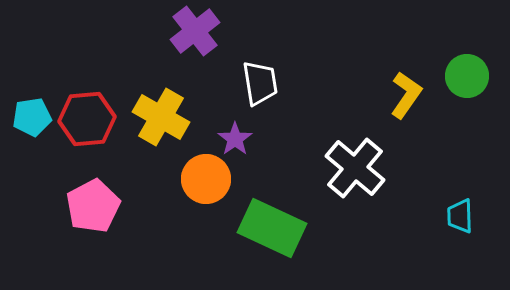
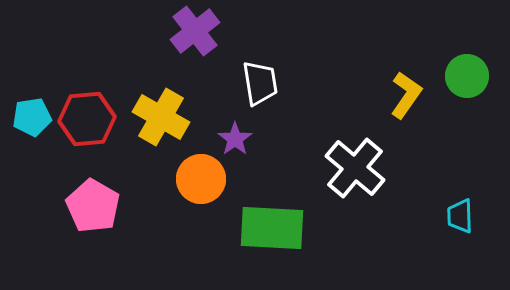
orange circle: moved 5 px left
pink pentagon: rotated 14 degrees counterclockwise
green rectangle: rotated 22 degrees counterclockwise
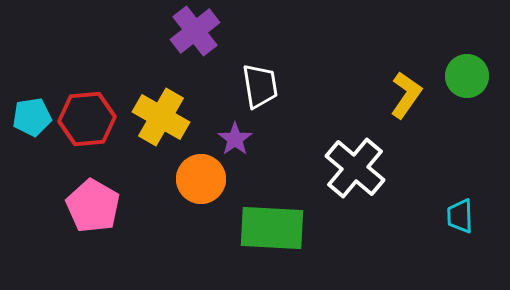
white trapezoid: moved 3 px down
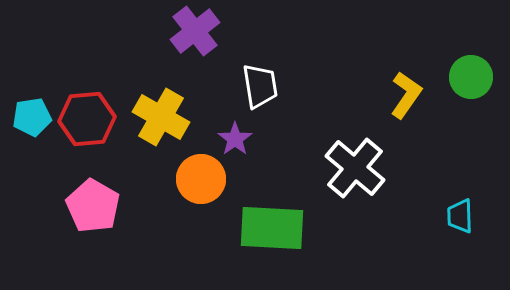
green circle: moved 4 px right, 1 px down
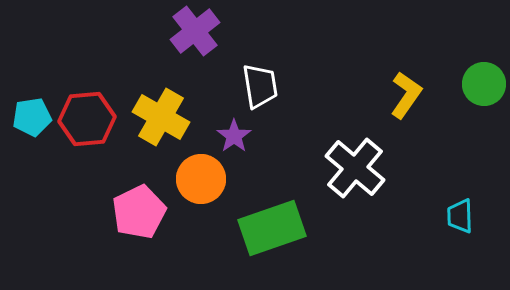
green circle: moved 13 px right, 7 px down
purple star: moved 1 px left, 3 px up
pink pentagon: moved 46 px right, 6 px down; rotated 16 degrees clockwise
green rectangle: rotated 22 degrees counterclockwise
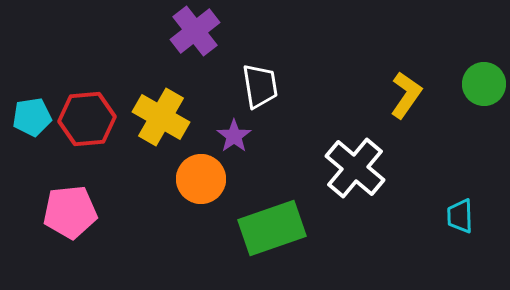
pink pentagon: moved 69 px left; rotated 20 degrees clockwise
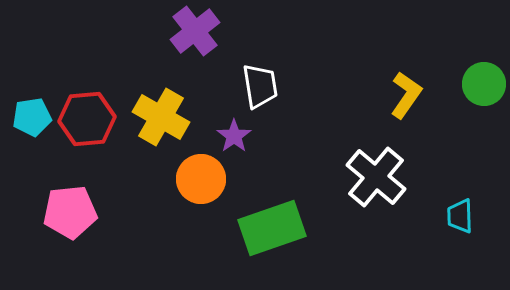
white cross: moved 21 px right, 9 px down
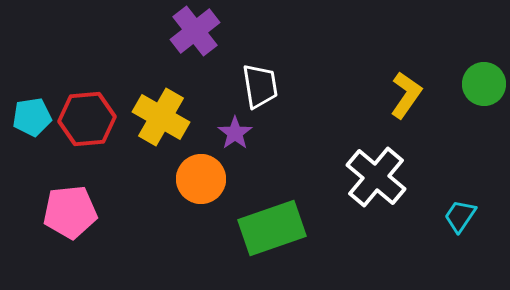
purple star: moved 1 px right, 3 px up
cyan trapezoid: rotated 36 degrees clockwise
